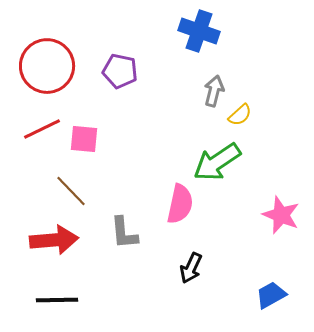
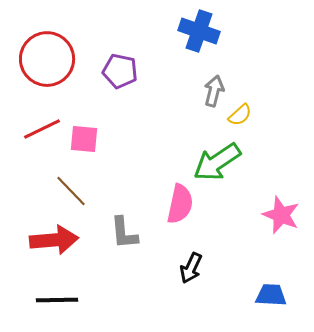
red circle: moved 7 px up
blue trapezoid: rotated 32 degrees clockwise
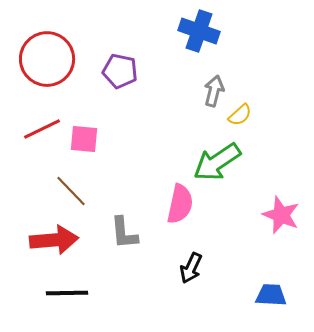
black line: moved 10 px right, 7 px up
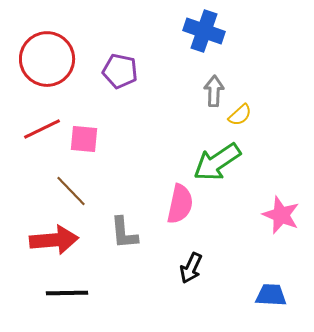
blue cross: moved 5 px right
gray arrow: rotated 12 degrees counterclockwise
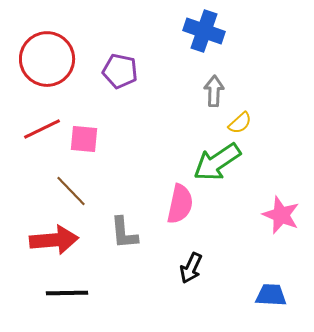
yellow semicircle: moved 8 px down
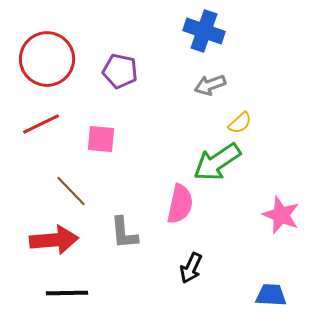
gray arrow: moved 4 px left, 6 px up; rotated 112 degrees counterclockwise
red line: moved 1 px left, 5 px up
pink square: moved 17 px right
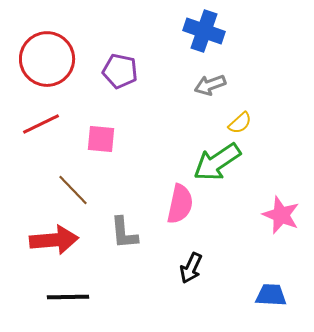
brown line: moved 2 px right, 1 px up
black line: moved 1 px right, 4 px down
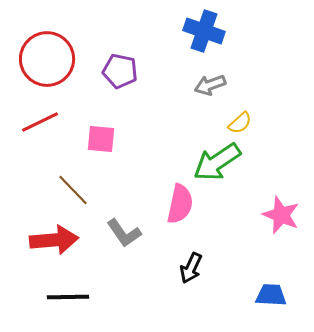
red line: moved 1 px left, 2 px up
gray L-shape: rotated 30 degrees counterclockwise
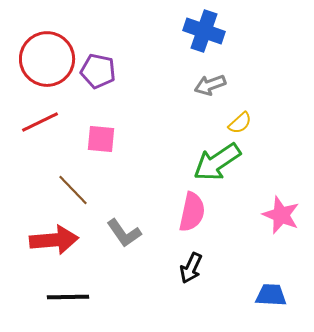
purple pentagon: moved 22 px left
pink semicircle: moved 12 px right, 8 px down
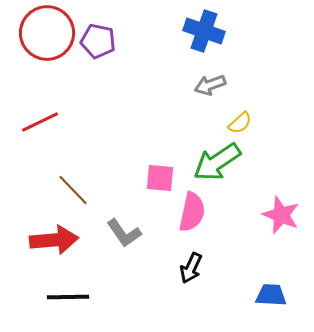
red circle: moved 26 px up
purple pentagon: moved 30 px up
pink square: moved 59 px right, 39 px down
